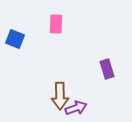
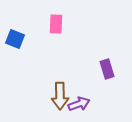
purple arrow: moved 3 px right, 4 px up
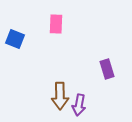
purple arrow: moved 1 px down; rotated 120 degrees clockwise
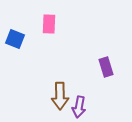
pink rectangle: moved 7 px left
purple rectangle: moved 1 px left, 2 px up
purple arrow: moved 2 px down
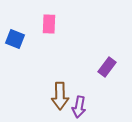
purple rectangle: moved 1 px right; rotated 54 degrees clockwise
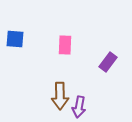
pink rectangle: moved 16 px right, 21 px down
blue square: rotated 18 degrees counterclockwise
purple rectangle: moved 1 px right, 5 px up
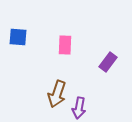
blue square: moved 3 px right, 2 px up
brown arrow: moved 3 px left, 2 px up; rotated 20 degrees clockwise
purple arrow: moved 1 px down
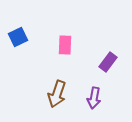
blue square: rotated 30 degrees counterclockwise
purple arrow: moved 15 px right, 10 px up
